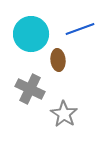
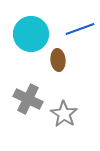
gray cross: moved 2 px left, 10 px down
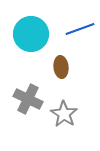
brown ellipse: moved 3 px right, 7 px down
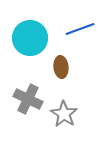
cyan circle: moved 1 px left, 4 px down
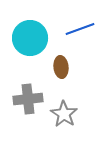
gray cross: rotated 32 degrees counterclockwise
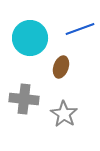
brown ellipse: rotated 25 degrees clockwise
gray cross: moved 4 px left; rotated 12 degrees clockwise
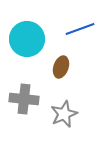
cyan circle: moved 3 px left, 1 px down
gray star: rotated 16 degrees clockwise
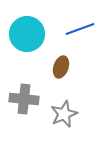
cyan circle: moved 5 px up
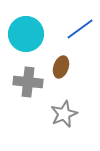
blue line: rotated 16 degrees counterclockwise
cyan circle: moved 1 px left
gray cross: moved 4 px right, 17 px up
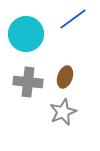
blue line: moved 7 px left, 10 px up
brown ellipse: moved 4 px right, 10 px down
gray star: moved 1 px left, 2 px up
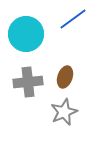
gray cross: rotated 12 degrees counterclockwise
gray star: moved 1 px right
